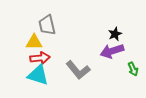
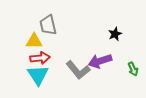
gray trapezoid: moved 1 px right
yellow triangle: moved 1 px up
purple arrow: moved 12 px left, 10 px down
cyan triangle: rotated 40 degrees clockwise
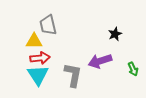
gray L-shape: moved 5 px left, 5 px down; rotated 130 degrees counterclockwise
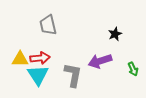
yellow triangle: moved 14 px left, 18 px down
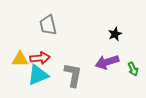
purple arrow: moved 7 px right, 1 px down
cyan triangle: rotated 40 degrees clockwise
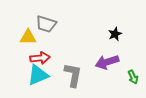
gray trapezoid: moved 2 px left, 1 px up; rotated 60 degrees counterclockwise
yellow triangle: moved 8 px right, 22 px up
green arrow: moved 8 px down
